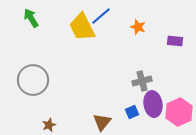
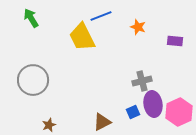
blue line: rotated 20 degrees clockwise
yellow trapezoid: moved 10 px down
blue square: moved 1 px right
brown triangle: rotated 24 degrees clockwise
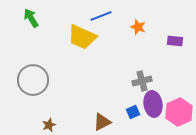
yellow trapezoid: rotated 40 degrees counterclockwise
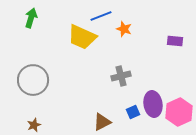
green arrow: rotated 48 degrees clockwise
orange star: moved 14 px left, 2 px down
gray cross: moved 21 px left, 5 px up
brown star: moved 15 px left
